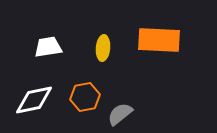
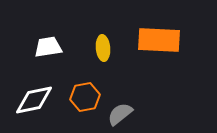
yellow ellipse: rotated 10 degrees counterclockwise
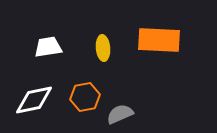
gray semicircle: rotated 16 degrees clockwise
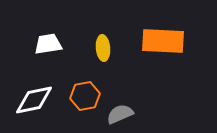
orange rectangle: moved 4 px right, 1 px down
white trapezoid: moved 3 px up
orange hexagon: moved 1 px up
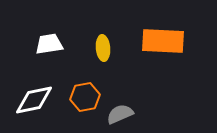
white trapezoid: moved 1 px right
orange hexagon: moved 1 px down
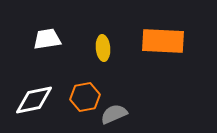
white trapezoid: moved 2 px left, 5 px up
gray semicircle: moved 6 px left
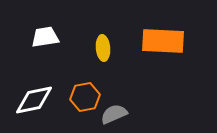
white trapezoid: moved 2 px left, 2 px up
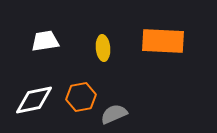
white trapezoid: moved 4 px down
orange hexagon: moved 4 px left
